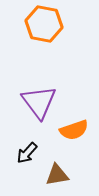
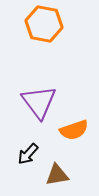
black arrow: moved 1 px right, 1 px down
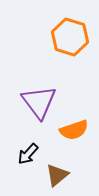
orange hexagon: moved 26 px right, 13 px down; rotated 6 degrees clockwise
brown triangle: rotated 30 degrees counterclockwise
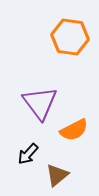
orange hexagon: rotated 9 degrees counterclockwise
purple triangle: moved 1 px right, 1 px down
orange semicircle: rotated 8 degrees counterclockwise
